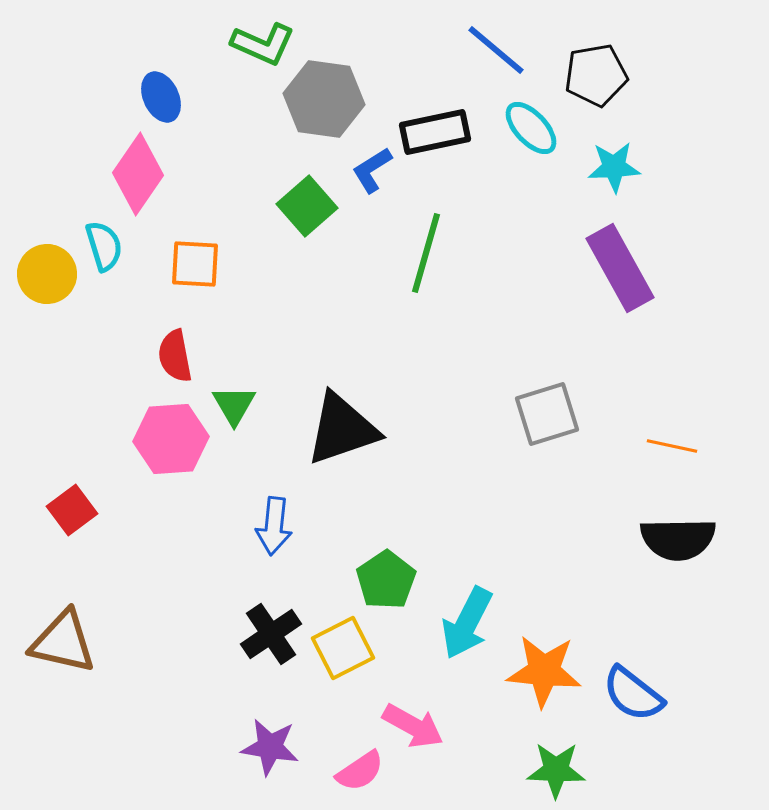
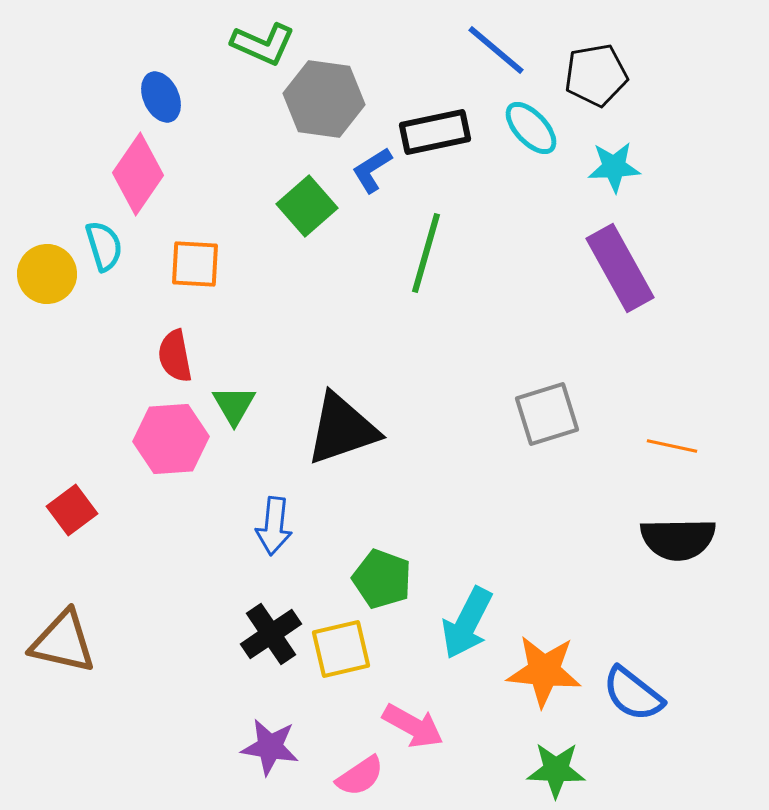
green pentagon: moved 4 px left, 1 px up; rotated 18 degrees counterclockwise
yellow square: moved 2 px left, 1 px down; rotated 14 degrees clockwise
pink semicircle: moved 5 px down
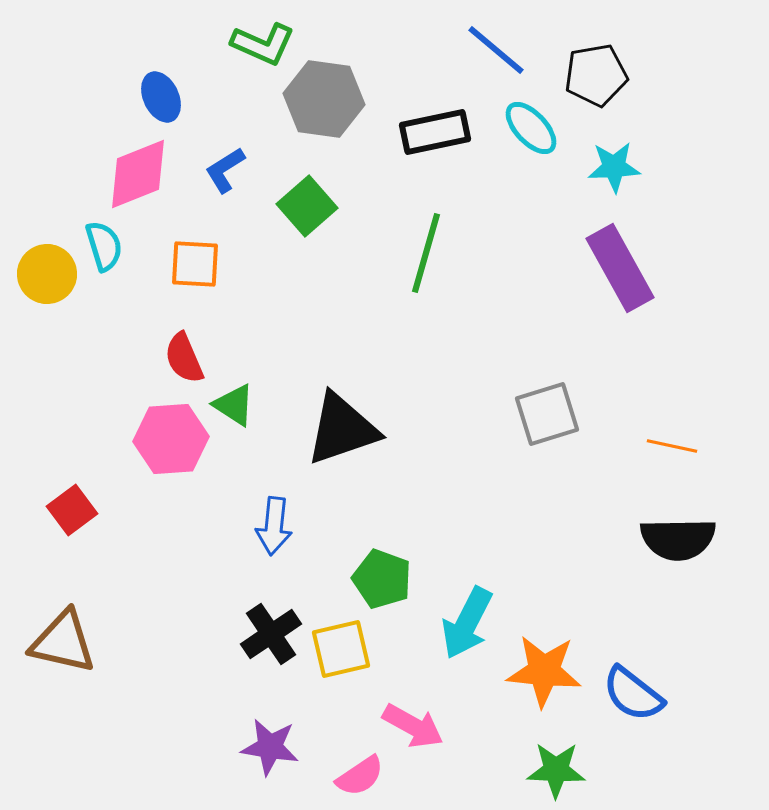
blue L-shape: moved 147 px left
pink diamond: rotated 34 degrees clockwise
red semicircle: moved 9 px right, 2 px down; rotated 12 degrees counterclockwise
green triangle: rotated 27 degrees counterclockwise
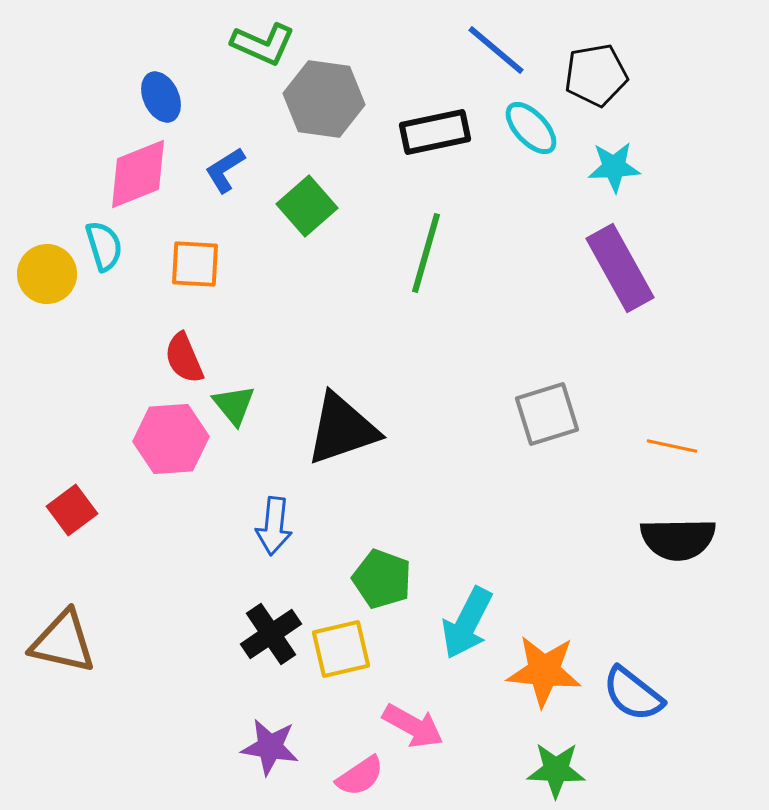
green triangle: rotated 18 degrees clockwise
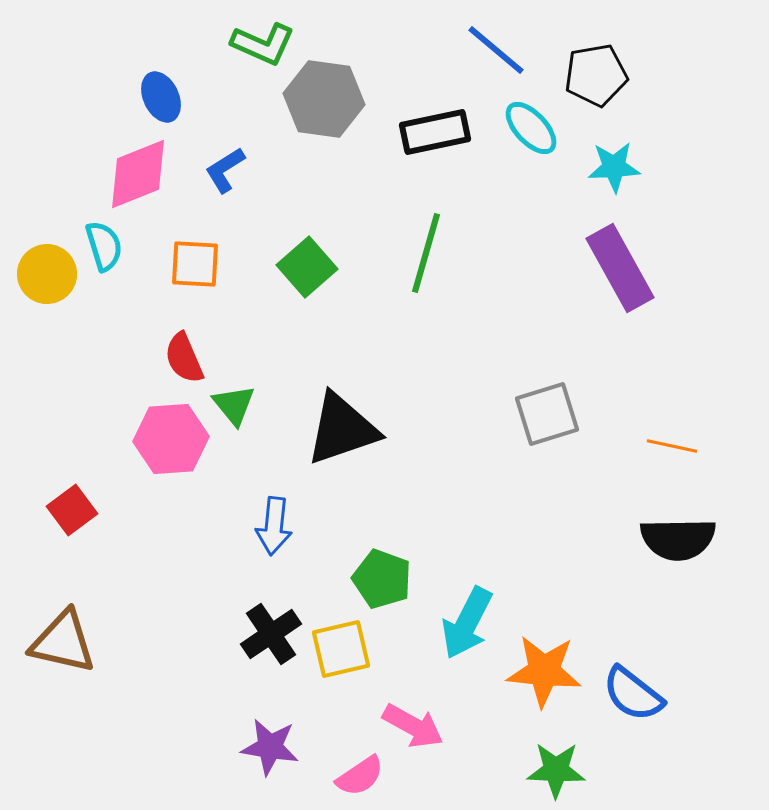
green square: moved 61 px down
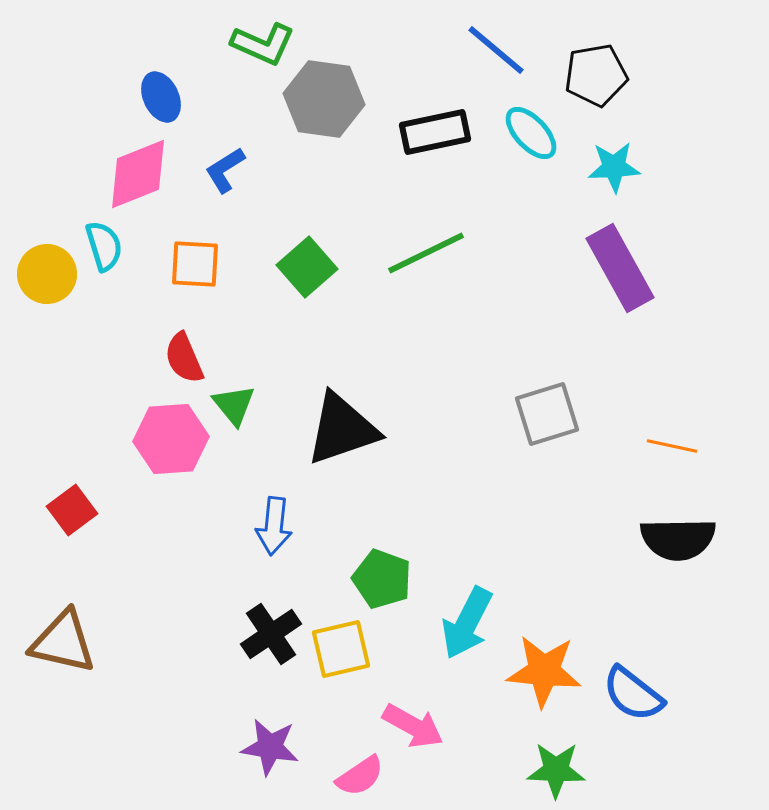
cyan ellipse: moved 5 px down
green line: rotated 48 degrees clockwise
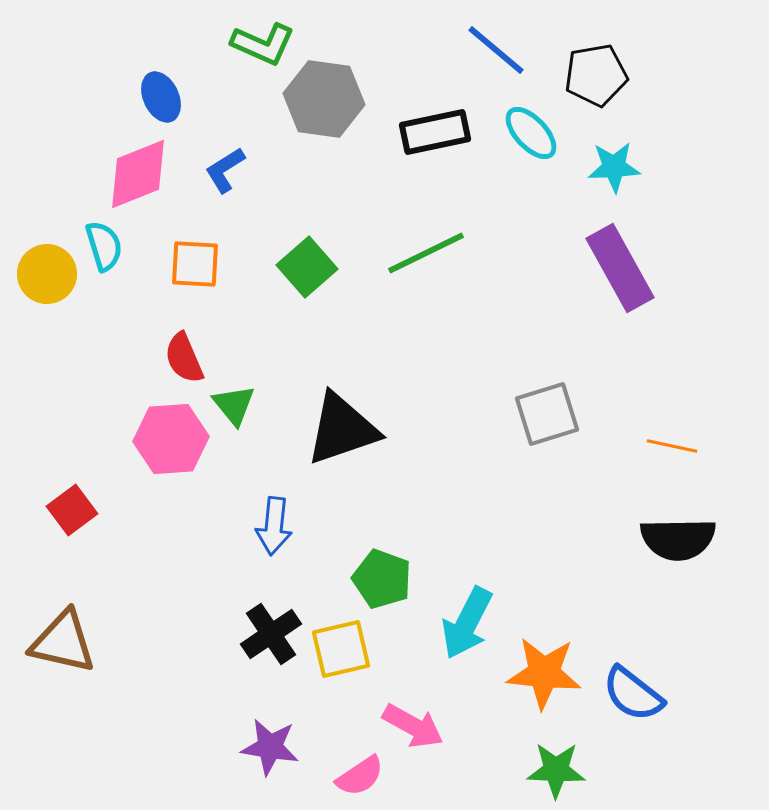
orange star: moved 2 px down
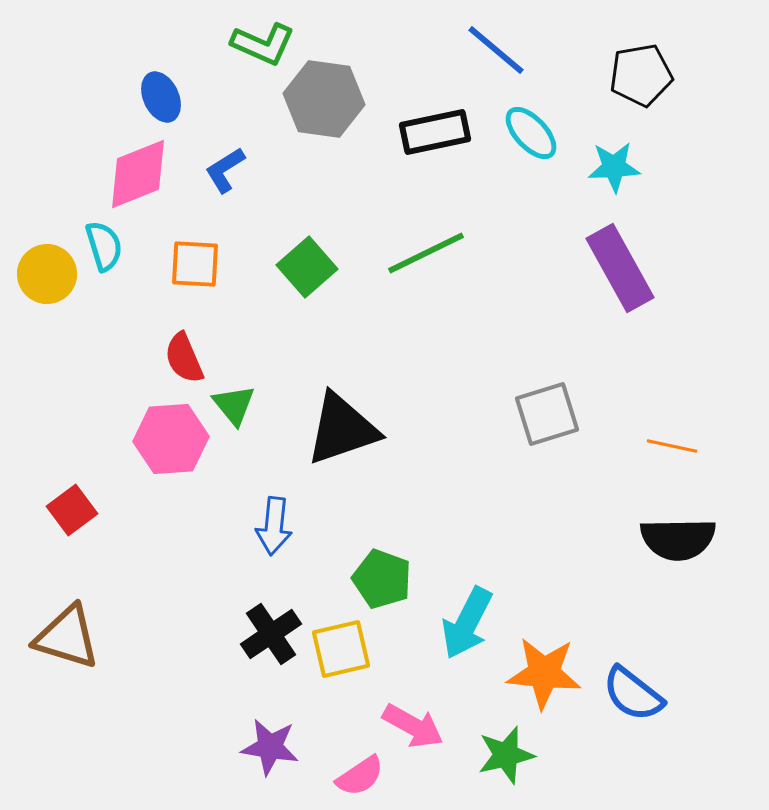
black pentagon: moved 45 px right
brown triangle: moved 4 px right, 5 px up; rotated 4 degrees clockwise
green star: moved 50 px left, 15 px up; rotated 16 degrees counterclockwise
